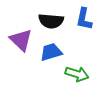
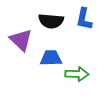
blue trapezoid: moved 6 px down; rotated 15 degrees clockwise
green arrow: rotated 15 degrees counterclockwise
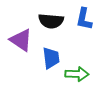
purple triangle: rotated 10 degrees counterclockwise
blue trapezoid: rotated 85 degrees clockwise
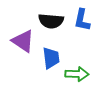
blue L-shape: moved 2 px left, 1 px down
purple triangle: moved 2 px right, 1 px down
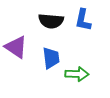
blue L-shape: moved 1 px right
purple triangle: moved 7 px left, 6 px down
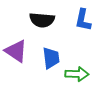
black semicircle: moved 9 px left, 1 px up
purple triangle: moved 4 px down
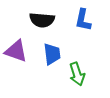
purple triangle: rotated 15 degrees counterclockwise
blue trapezoid: moved 1 px right, 4 px up
green arrow: rotated 70 degrees clockwise
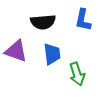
black semicircle: moved 1 px right, 2 px down; rotated 10 degrees counterclockwise
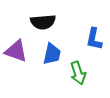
blue L-shape: moved 11 px right, 19 px down
blue trapezoid: rotated 20 degrees clockwise
green arrow: moved 1 px right, 1 px up
